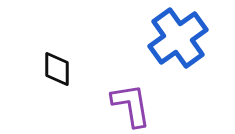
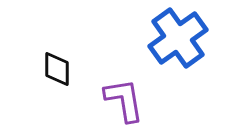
purple L-shape: moved 7 px left, 5 px up
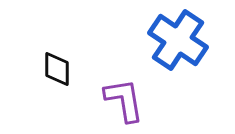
blue cross: moved 2 px down; rotated 20 degrees counterclockwise
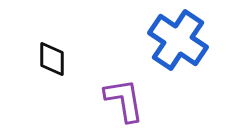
black diamond: moved 5 px left, 10 px up
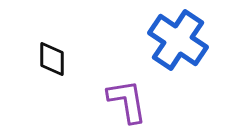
purple L-shape: moved 3 px right, 1 px down
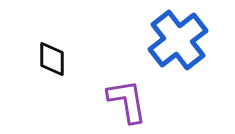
blue cross: rotated 18 degrees clockwise
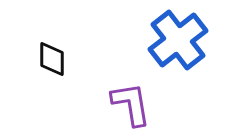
purple L-shape: moved 4 px right, 3 px down
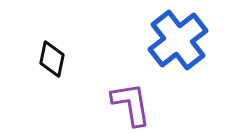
black diamond: rotated 12 degrees clockwise
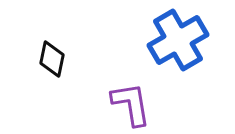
blue cross: rotated 8 degrees clockwise
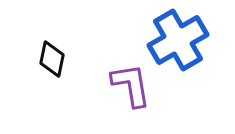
purple L-shape: moved 19 px up
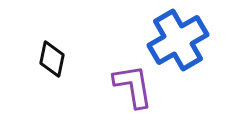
purple L-shape: moved 2 px right, 1 px down
